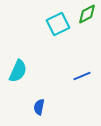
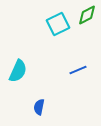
green diamond: moved 1 px down
blue line: moved 4 px left, 6 px up
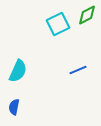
blue semicircle: moved 25 px left
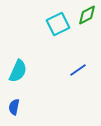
blue line: rotated 12 degrees counterclockwise
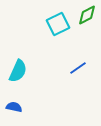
blue line: moved 2 px up
blue semicircle: rotated 91 degrees clockwise
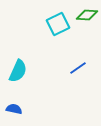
green diamond: rotated 30 degrees clockwise
blue semicircle: moved 2 px down
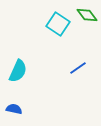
green diamond: rotated 50 degrees clockwise
cyan square: rotated 30 degrees counterclockwise
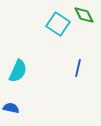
green diamond: moved 3 px left; rotated 10 degrees clockwise
blue line: rotated 42 degrees counterclockwise
blue semicircle: moved 3 px left, 1 px up
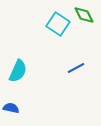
blue line: moved 2 px left; rotated 48 degrees clockwise
